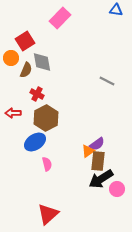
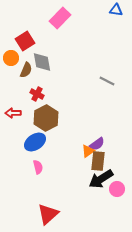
pink semicircle: moved 9 px left, 3 px down
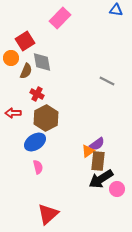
brown semicircle: moved 1 px down
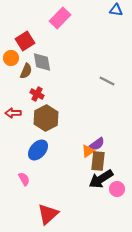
blue ellipse: moved 3 px right, 8 px down; rotated 15 degrees counterclockwise
pink semicircle: moved 14 px left, 12 px down; rotated 16 degrees counterclockwise
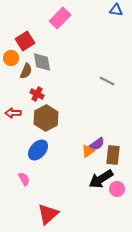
brown rectangle: moved 15 px right, 6 px up
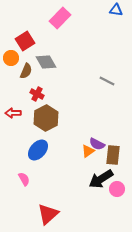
gray diamond: moved 4 px right; rotated 20 degrees counterclockwise
purple semicircle: rotated 63 degrees clockwise
